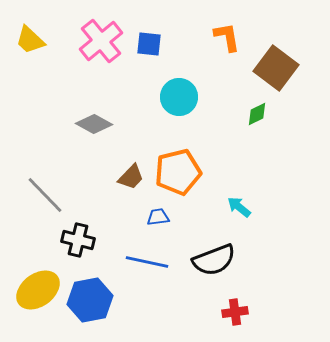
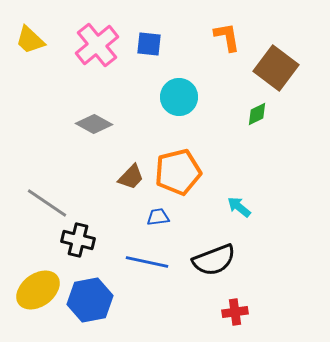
pink cross: moved 4 px left, 4 px down
gray line: moved 2 px right, 8 px down; rotated 12 degrees counterclockwise
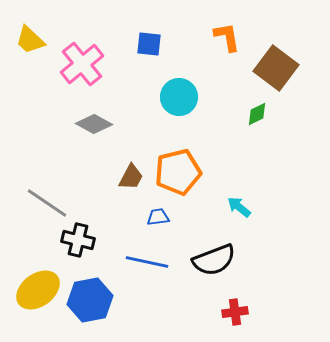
pink cross: moved 15 px left, 19 px down
brown trapezoid: rotated 16 degrees counterclockwise
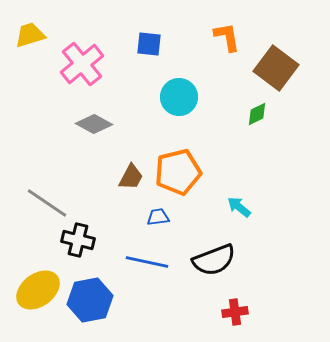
yellow trapezoid: moved 5 px up; rotated 120 degrees clockwise
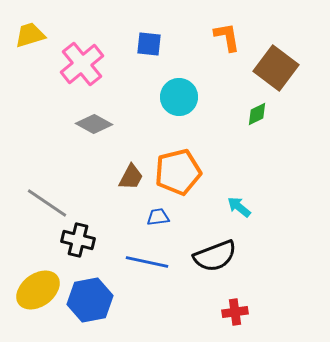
black semicircle: moved 1 px right, 4 px up
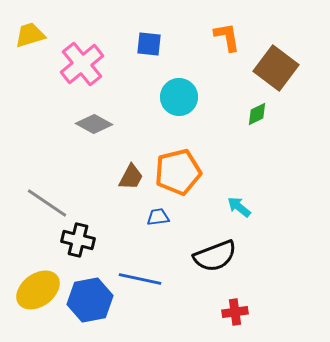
blue line: moved 7 px left, 17 px down
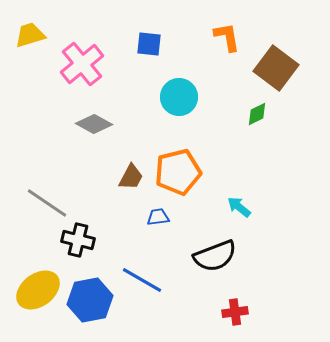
blue line: moved 2 px right, 1 px down; rotated 18 degrees clockwise
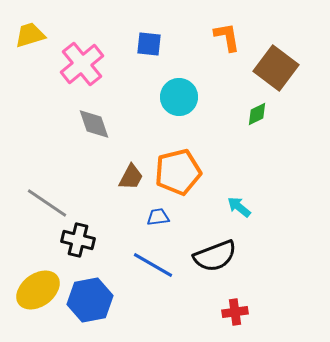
gray diamond: rotated 42 degrees clockwise
blue line: moved 11 px right, 15 px up
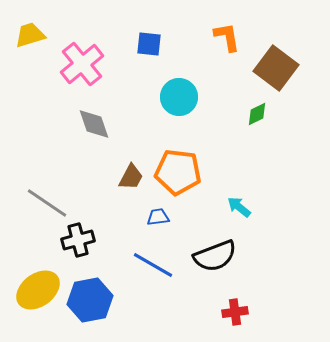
orange pentagon: rotated 21 degrees clockwise
black cross: rotated 28 degrees counterclockwise
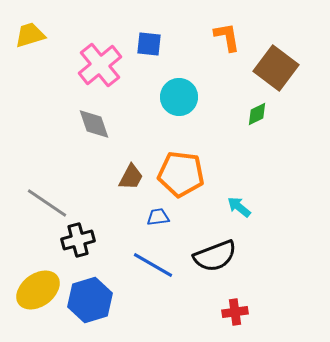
pink cross: moved 18 px right, 1 px down
orange pentagon: moved 3 px right, 2 px down
blue hexagon: rotated 6 degrees counterclockwise
